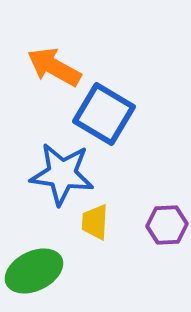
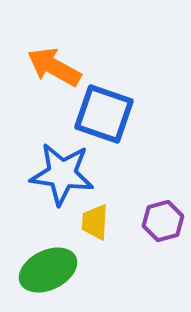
blue square: rotated 12 degrees counterclockwise
purple hexagon: moved 4 px left, 4 px up; rotated 12 degrees counterclockwise
green ellipse: moved 14 px right, 1 px up
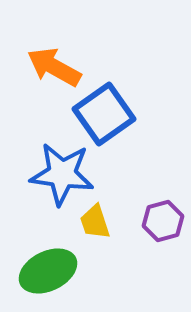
blue square: rotated 36 degrees clockwise
yellow trapezoid: rotated 21 degrees counterclockwise
green ellipse: moved 1 px down
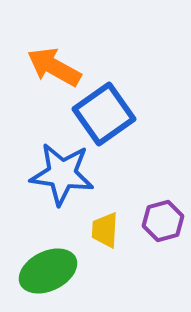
yellow trapezoid: moved 10 px right, 8 px down; rotated 21 degrees clockwise
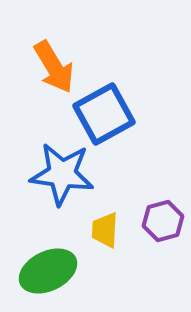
orange arrow: rotated 150 degrees counterclockwise
blue square: rotated 6 degrees clockwise
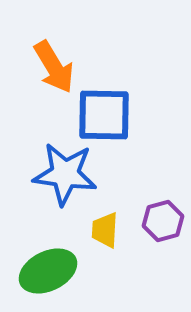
blue square: moved 1 px down; rotated 30 degrees clockwise
blue star: moved 3 px right
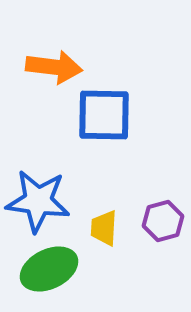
orange arrow: rotated 52 degrees counterclockwise
blue star: moved 27 px left, 27 px down
yellow trapezoid: moved 1 px left, 2 px up
green ellipse: moved 1 px right, 2 px up
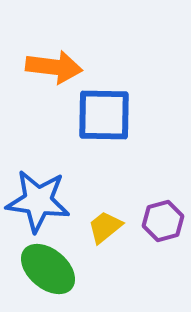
yellow trapezoid: moved 1 px right, 1 px up; rotated 48 degrees clockwise
green ellipse: moved 1 px left; rotated 66 degrees clockwise
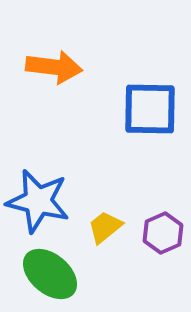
blue square: moved 46 px right, 6 px up
blue star: rotated 6 degrees clockwise
purple hexagon: moved 12 px down; rotated 9 degrees counterclockwise
green ellipse: moved 2 px right, 5 px down
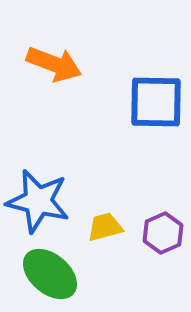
orange arrow: moved 3 px up; rotated 14 degrees clockwise
blue square: moved 6 px right, 7 px up
yellow trapezoid: rotated 24 degrees clockwise
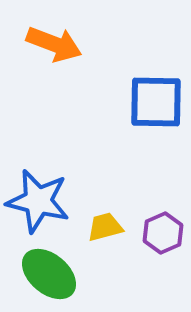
orange arrow: moved 20 px up
green ellipse: moved 1 px left
